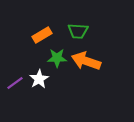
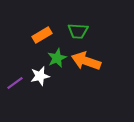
green star: rotated 24 degrees counterclockwise
white star: moved 1 px right, 3 px up; rotated 18 degrees clockwise
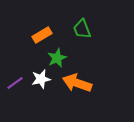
green trapezoid: moved 4 px right, 2 px up; rotated 65 degrees clockwise
orange arrow: moved 9 px left, 22 px down
white star: moved 1 px right, 3 px down
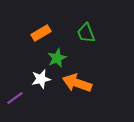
green trapezoid: moved 4 px right, 4 px down
orange rectangle: moved 1 px left, 2 px up
purple line: moved 15 px down
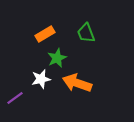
orange rectangle: moved 4 px right, 1 px down
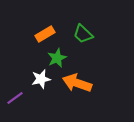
green trapezoid: moved 3 px left, 1 px down; rotated 25 degrees counterclockwise
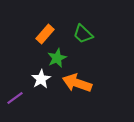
orange rectangle: rotated 18 degrees counterclockwise
white star: rotated 18 degrees counterclockwise
